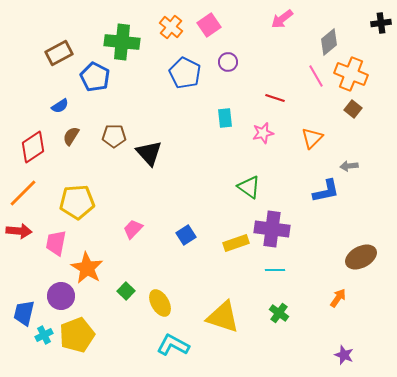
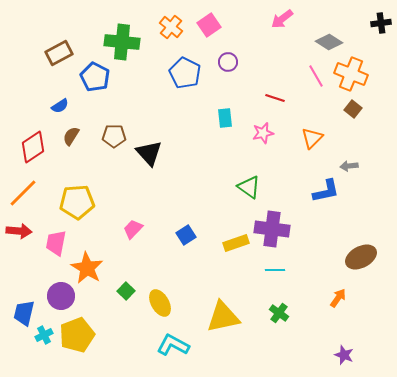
gray diamond at (329, 42): rotated 72 degrees clockwise
yellow triangle at (223, 317): rotated 30 degrees counterclockwise
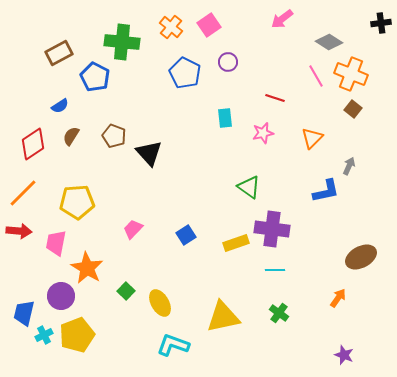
brown pentagon at (114, 136): rotated 20 degrees clockwise
red diamond at (33, 147): moved 3 px up
gray arrow at (349, 166): rotated 120 degrees clockwise
cyan L-shape at (173, 345): rotated 8 degrees counterclockwise
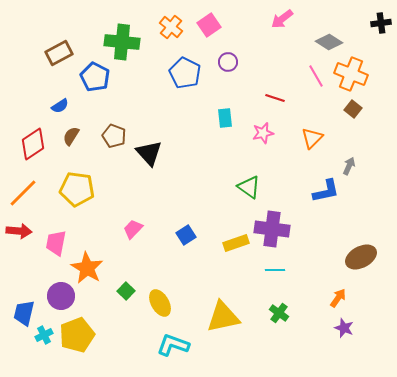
yellow pentagon at (77, 202): moved 13 px up; rotated 12 degrees clockwise
purple star at (344, 355): moved 27 px up
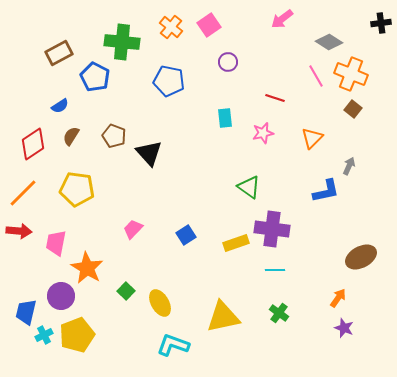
blue pentagon at (185, 73): moved 16 px left, 8 px down; rotated 16 degrees counterclockwise
blue trapezoid at (24, 313): moved 2 px right, 1 px up
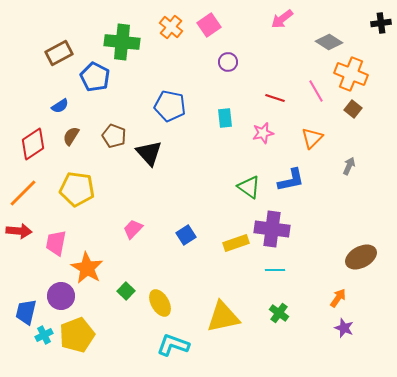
pink line at (316, 76): moved 15 px down
blue pentagon at (169, 81): moved 1 px right, 25 px down
blue L-shape at (326, 191): moved 35 px left, 11 px up
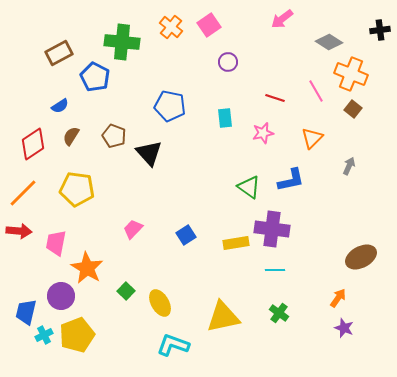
black cross at (381, 23): moved 1 px left, 7 px down
yellow rectangle at (236, 243): rotated 10 degrees clockwise
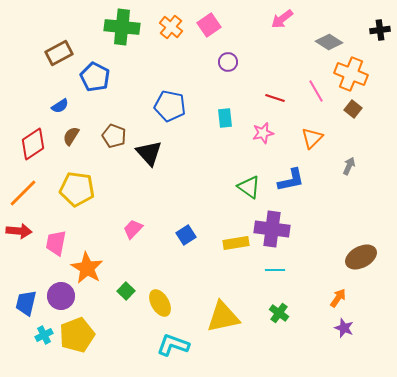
green cross at (122, 42): moved 15 px up
blue trapezoid at (26, 312): moved 9 px up
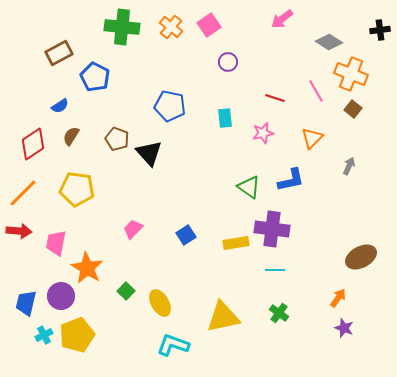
brown pentagon at (114, 136): moved 3 px right, 3 px down
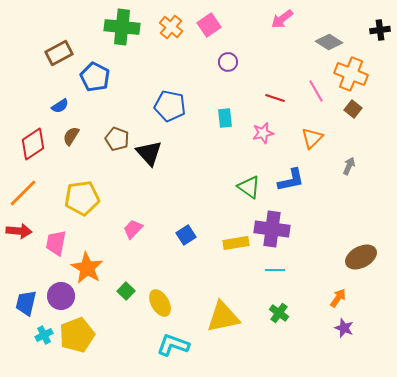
yellow pentagon at (77, 189): moved 5 px right, 9 px down; rotated 16 degrees counterclockwise
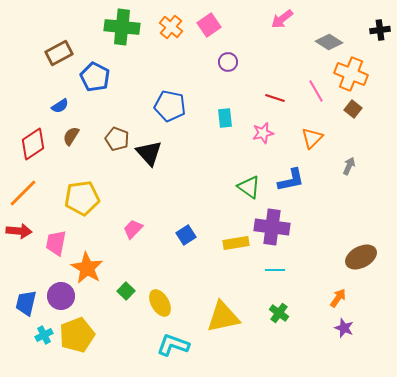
purple cross at (272, 229): moved 2 px up
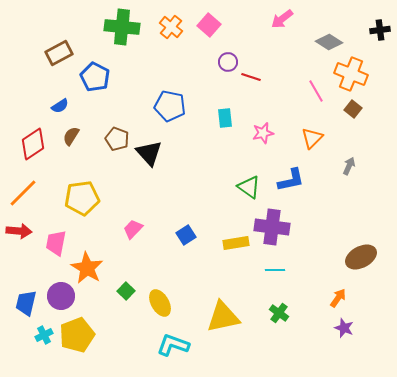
pink square at (209, 25): rotated 15 degrees counterclockwise
red line at (275, 98): moved 24 px left, 21 px up
